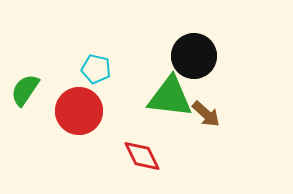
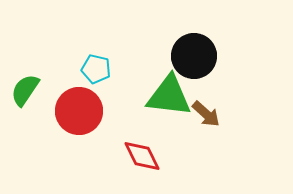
green triangle: moved 1 px left, 1 px up
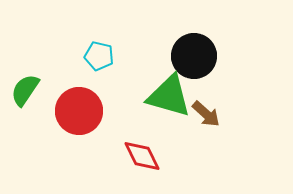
cyan pentagon: moved 3 px right, 13 px up
green triangle: rotated 9 degrees clockwise
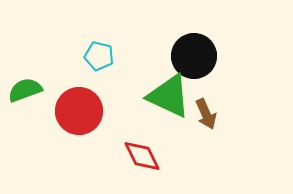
green semicircle: rotated 36 degrees clockwise
green triangle: rotated 9 degrees clockwise
brown arrow: rotated 24 degrees clockwise
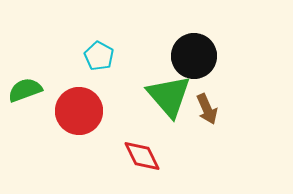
cyan pentagon: rotated 16 degrees clockwise
green triangle: rotated 24 degrees clockwise
brown arrow: moved 1 px right, 5 px up
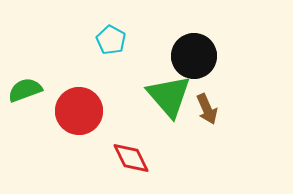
cyan pentagon: moved 12 px right, 16 px up
red diamond: moved 11 px left, 2 px down
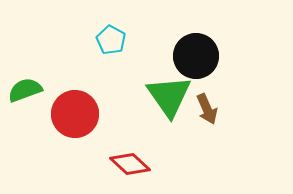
black circle: moved 2 px right
green triangle: rotated 6 degrees clockwise
red circle: moved 4 px left, 3 px down
red diamond: moved 1 px left, 6 px down; rotated 21 degrees counterclockwise
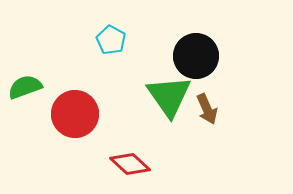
green semicircle: moved 3 px up
